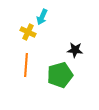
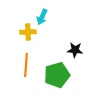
yellow cross: rotated 28 degrees counterclockwise
green pentagon: moved 3 px left
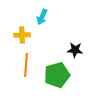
yellow cross: moved 6 px left, 3 px down
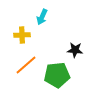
orange line: rotated 45 degrees clockwise
green pentagon: rotated 10 degrees clockwise
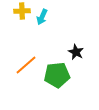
yellow cross: moved 24 px up
black star: moved 1 px right, 2 px down; rotated 21 degrees clockwise
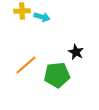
cyan arrow: rotated 98 degrees counterclockwise
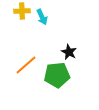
cyan arrow: rotated 49 degrees clockwise
black star: moved 7 px left
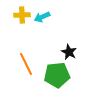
yellow cross: moved 4 px down
cyan arrow: rotated 91 degrees clockwise
orange line: moved 1 px up; rotated 75 degrees counterclockwise
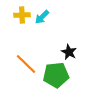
cyan arrow: rotated 21 degrees counterclockwise
orange line: rotated 20 degrees counterclockwise
green pentagon: moved 1 px left
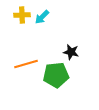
black star: moved 2 px right; rotated 14 degrees counterclockwise
orange line: rotated 60 degrees counterclockwise
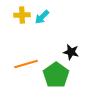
green pentagon: rotated 30 degrees counterclockwise
